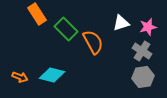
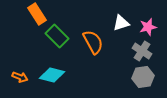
green rectangle: moved 9 px left, 7 px down
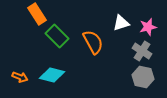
gray hexagon: rotated 20 degrees clockwise
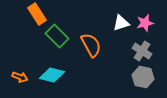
pink star: moved 3 px left, 4 px up
orange semicircle: moved 2 px left, 3 px down
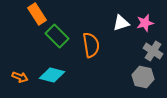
orange semicircle: rotated 20 degrees clockwise
gray cross: moved 11 px right
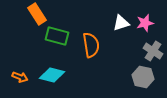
green rectangle: rotated 30 degrees counterclockwise
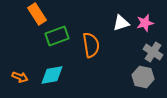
green rectangle: rotated 35 degrees counterclockwise
gray cross: moved 1 px down
cyan diamond: rotated 25 degrees counterclockwise
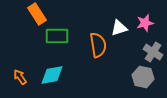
white triangle: moved 2 px left, 5 px down
green rectangle: rotated 20 degrees clockwise
orange semicircle: moved 7 px right
orange arrow: rotated 147 degrees counterclockwise
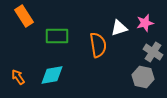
orange rectangle: moved 13 px left, 2 px down
orange arrow: moved 2 px left
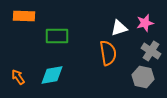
orange rectangle: rotated 55 degrees counterclockwise
orange semicircle: moved 10 px right, 8 px down
gray cross: moved 2 px left, 1 px up
